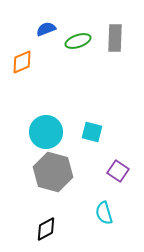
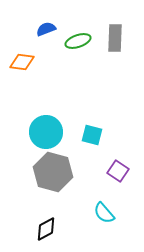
orange diamond: rotated 30 degrees clockwise
cyan square: moved 3 px down
cyan semicircle: rotated 25 degrees counterclockwise
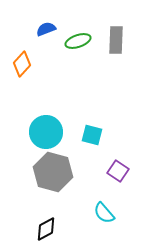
gray rectangle: moved 1 px right, 2 px down
orange diamond: moved 2 px down; rotated 55 degrees counterclockwise
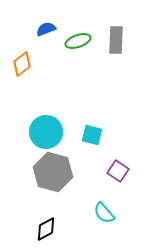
orange diamond: rotated 10 degrees clockwise
